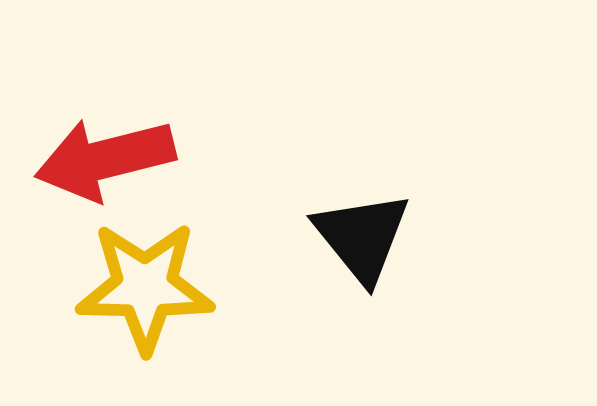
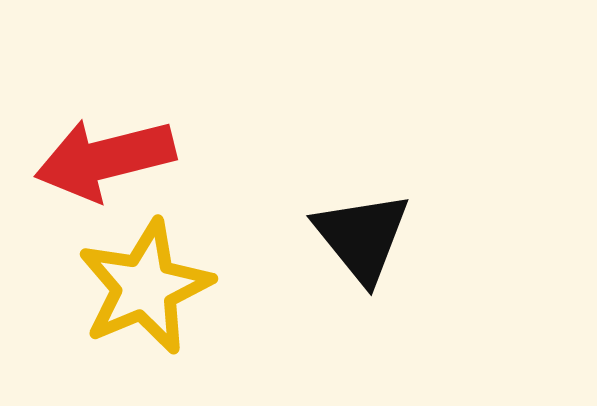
yellow star: rotated 24 degrees counterclockwise
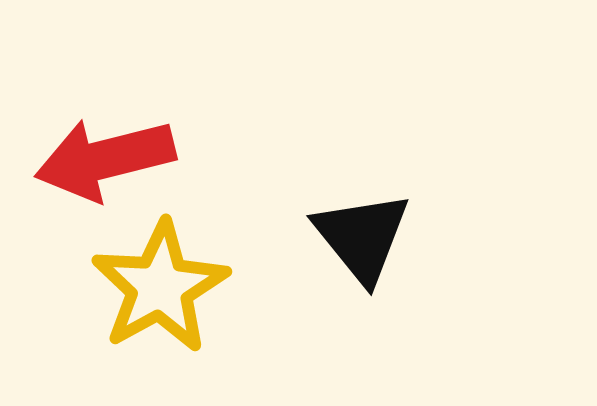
yellow star: moved 15 px right; rotated 6 degrees counterclockwise
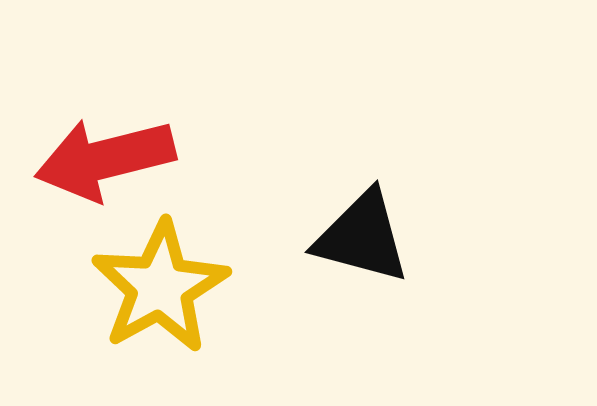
black triangle: rotated 36 degrees counterclockwise
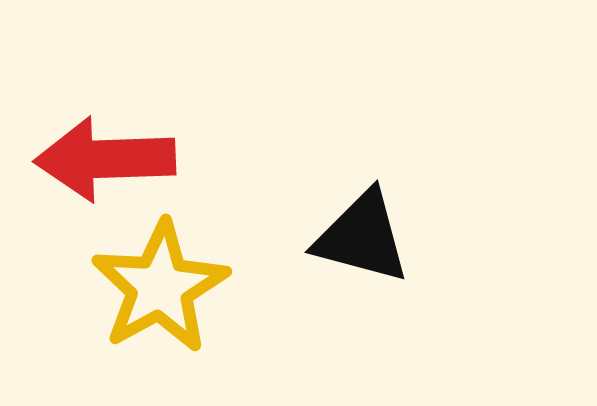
red arrow: rotated 12 degrees clockwise
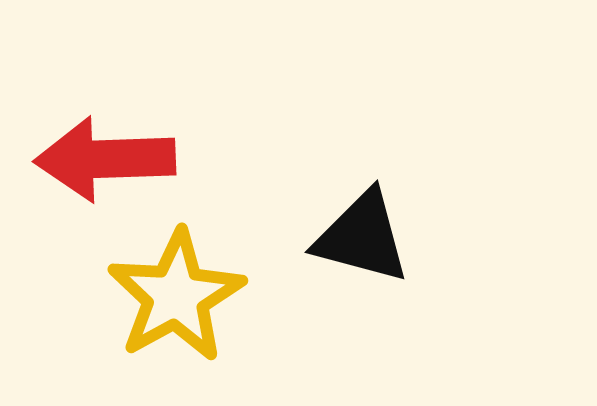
yellow star: moved 16 px right, 9 px down
